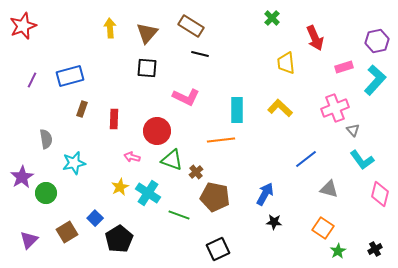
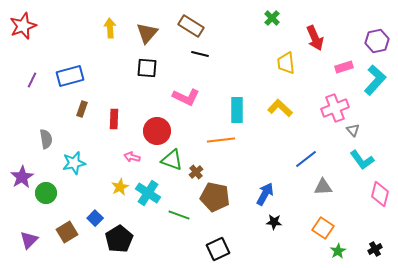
gray triangle at (329, 189): moved 6 px left, 2 px up; rotated 18 degrees counterclockwise
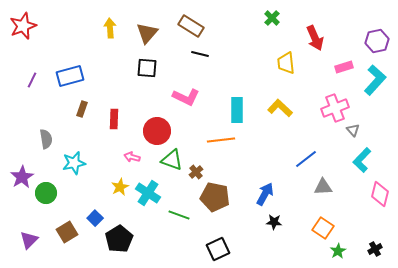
cyan L-shape at (362, 160): rotated 80 degrees clockwise
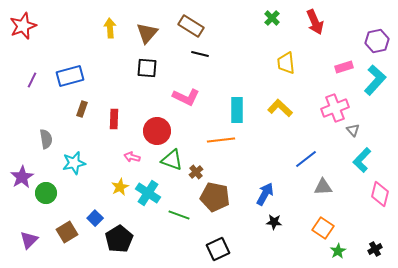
red arrow at (315, 38): moved 16 px up
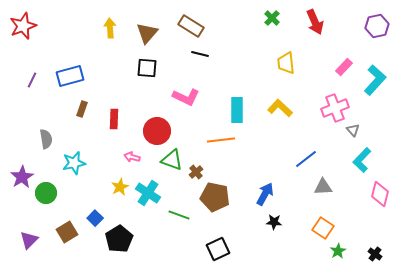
purple hexagon at (377, 41): moved 15 px up
pink rectangle at (344, 67): rotated 30 degrees counterclockwise
black cross at (375, 249): moved 5 px down; rotated 24 degrees counterclockwise
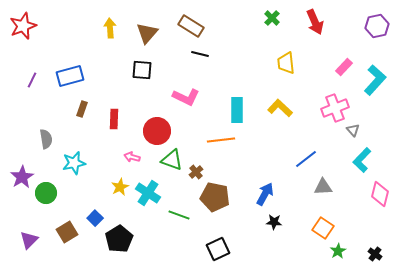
black square at (147, 68): moved 5 px left, 2 px down
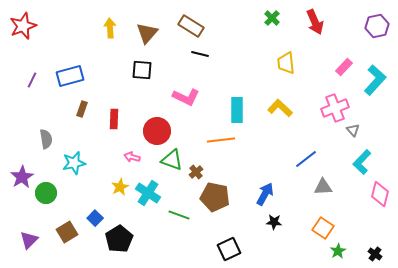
cyan L-shape at (362, 160): moved 2 px down
black square at (218, 249): moved 11 px right
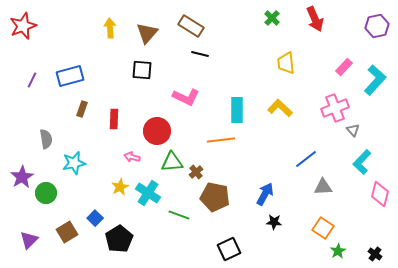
red arrow at (315, 22): moved 3 px up
green triangle at (172, 160): moved 2 px down; rotated 25 degrees counterclockwise
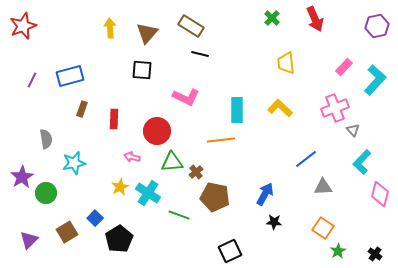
black square at (229, 249): moved 1 px right, 2 px down
